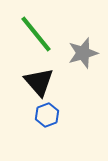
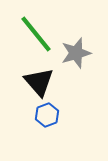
gray star: moved 7 px left
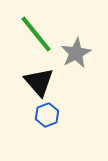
gray star: rotated 12 degrees counterclockwise
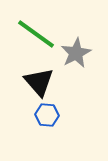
green line: rotated 15 degrees counterclockwise
blue hexagon: rotated 25 degrees clockwise
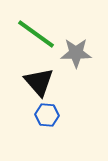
gray star: rotated 28 degrees clockwise
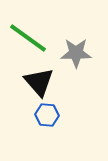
green line: moved 8 px left, 4 px down
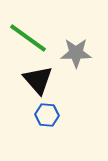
black triangle: moved 1 px left, 2 px up
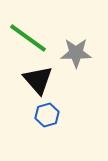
blue hexagon: rotated 20 degrees counterclockwise
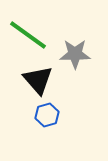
green line: moved 3 px up
gray star: moved 1 px left, 1 px down
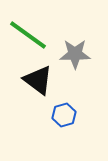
black triangle: rotated 12 degrees counterclockwise
blue hexagon: moved 17 px right
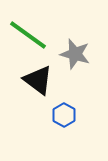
gray star: rotated 16 degrees clockwise
blue hexagon: rotated 15 degrees counterclockwise
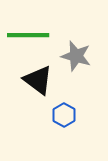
green line: rotated 36 degrees counterclockwise
gray star: moved 1 px right, 2 px down
